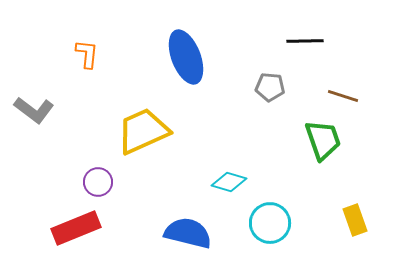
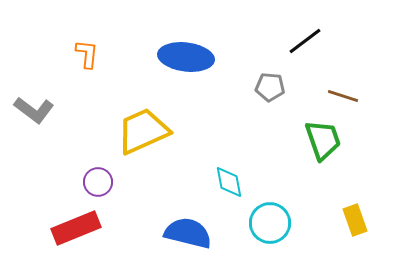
black line: rotated 36 degrees counterclockwise
blue ellipse: rotated 62 degrees counterclockwise
cyan diamond: rotated 64 degrees clockwise
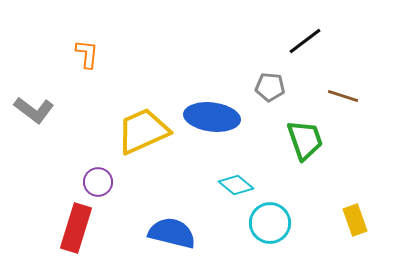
blue ellipse: moved 26 px right, 60 px down
green trapezoid: moved 18 px left
cyan diamond: moved 7 px right, 3 px down; rotated 40 degrees counterclockwise
red rectangle: rotated 51 degrees counterclockwise
blue semicircle: moved 16 px left
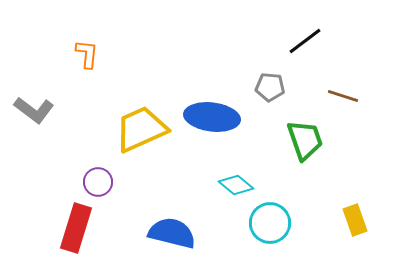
yellow trapezoid: moved 2 px left, 2 px up
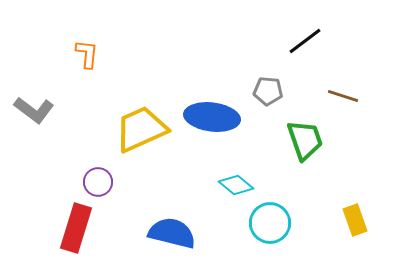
gray pentagon: moved 2 px left, 4 px down
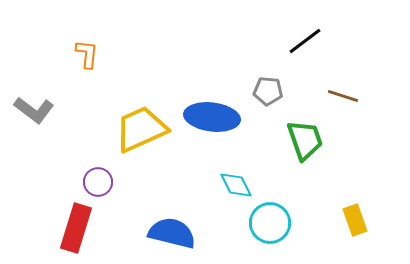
cyan diamond: rotated 24 degrees clockwise
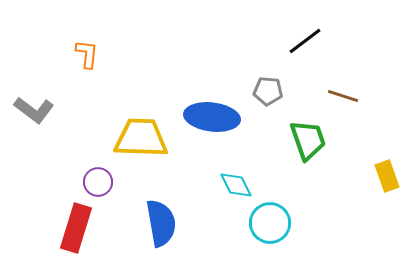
yellow trapezoid: moved 9 px down; rotated 26 degrees clockwise
green trapezoid: moved 3 px right
yellow rectangle: moved 32 px right, 44 px up
blue semicircle: moved 11 px left, 10 px up; rotated 66 degrees clockwise
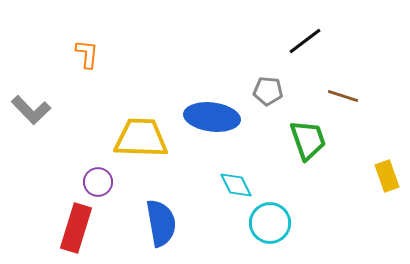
gray L-shape: moved 3 px left; rotated 9 degrees clockwise
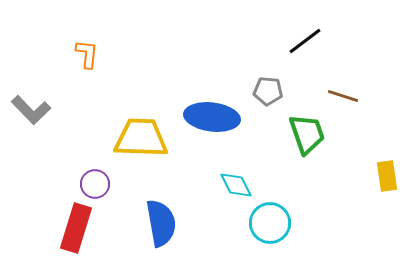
green trapezoid: moved 1 px left, 6 px up
yellow rectangle: rotated 12 degrees clockwise
purple circle: moved 3 px left, 2 px down
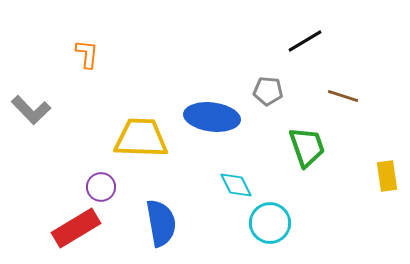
black line: rotated 6 degrees clockwise
green trapezoid: moved 13 px down
purple circle: moved 6 px right, 3 px down
red rectangle: rotated 42 degrees clockwise
